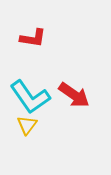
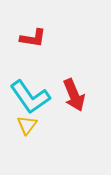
red arrow: rotated 32 degrees clockwise
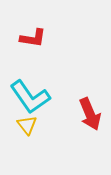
red arrow: moved 16 px right, 19 px down
yellow triangle: rotated 15 degrees counterclockwise
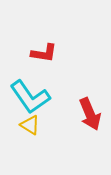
red L-shape: moved 11 px right, 15 px down
yellow triangle: moved 3 px right; rotated 20 degrees counterclockwise
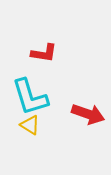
cyan L-shape: rotated 18 degrees clockwise
red arrow: moved 2 px left; rotated 48 degrees counterclockwise
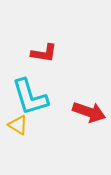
red arrow: moved 1 px right, 2 px up
yellow triangle: moved 12 px left
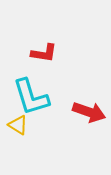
cyan L-shape: moved 1 px right
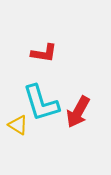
cyan L-shape: moved 10 px right, 6 px down
red arrow: moved 11 px left; rotated 100 degrees clockwise
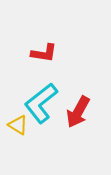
cyan L-shape: rotated 69 degrees clockwise
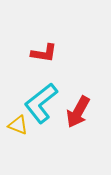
yellow triangle: rotated 10 degrees counterclockwise
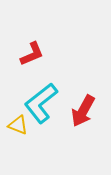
red L-shape: moved 12 px left, 1 px down; rotated 32 degrees counterclockwise
red arrow: moved 5 px right, 1 px up
